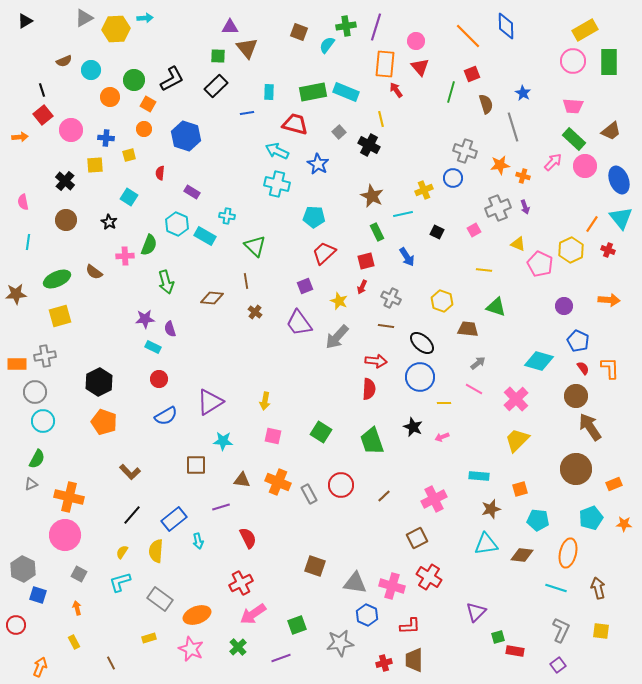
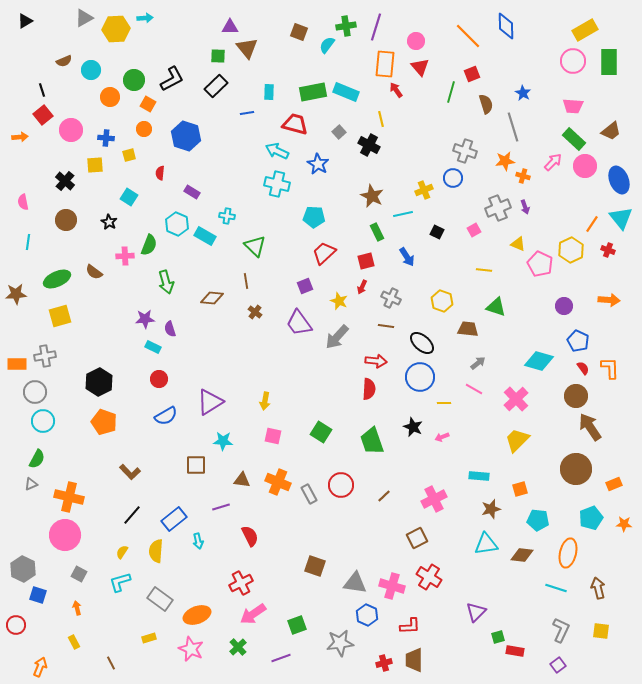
orange star at (500, 165): moved 5 px right, 4 px up
red semicircle at (248, 538): moved 2 px right, 2 px up
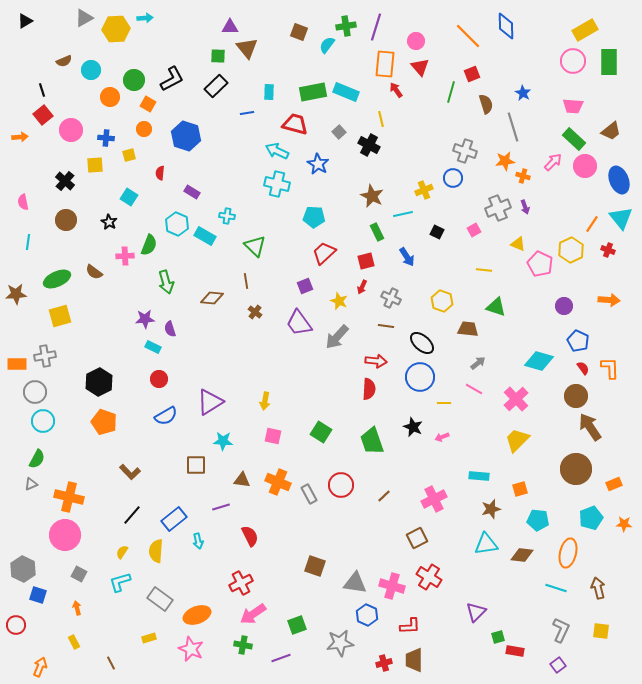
green cross at (238, 647): moved 5 px right, 2 px up; rotated 36 degrees counterclockwise
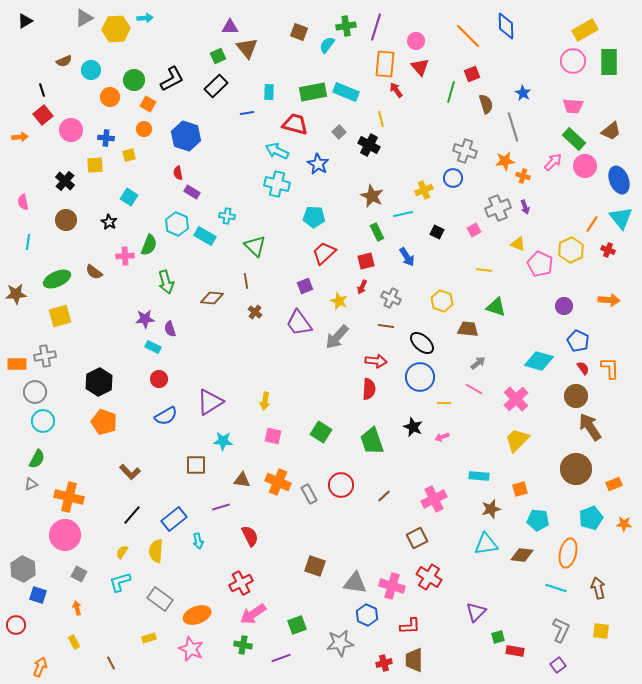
green square at (218, 56): rotated 28 degrees counterclockwise
red semicircle at (160, 173): moved 18 px right; rotated 16 degrees counterclockwise
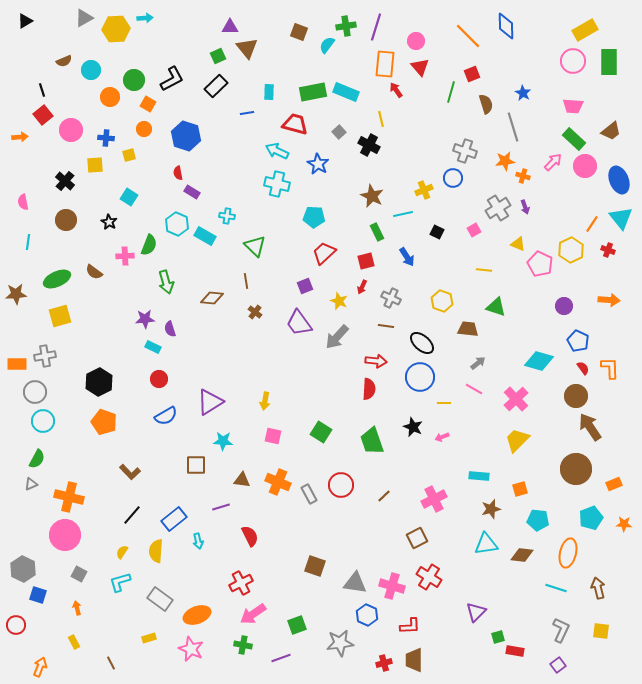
gray cross at (498, 208): rotated 10 degrees counterclockwise
